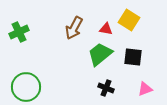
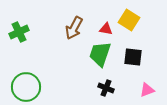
green trapezoid: rotated 32 degrees counterclockwise
pink triangle: moved 2 px right, 1 px down
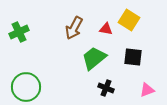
green trapezoid: moved 6 px left, 4 px down; rotated 32 degrees clockwise
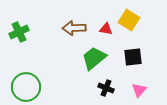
brown arrow: rotated 60 degrees clockwise
black square: rotated 12 degrees counterclockwise
pink triangle: moved 8 px left; rotated 28 degrees counterclockwise
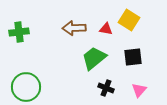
green cross: rotated 18 degrees clockwise
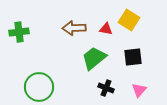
green circle: moved 13 px right
